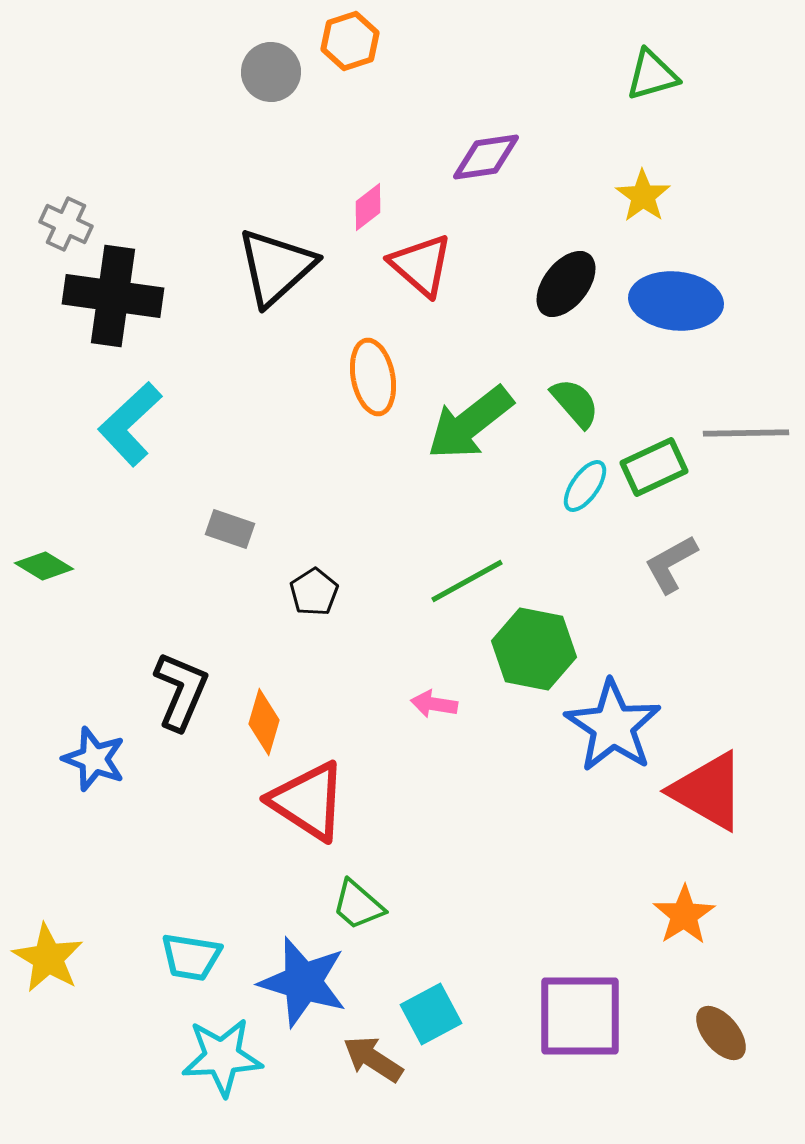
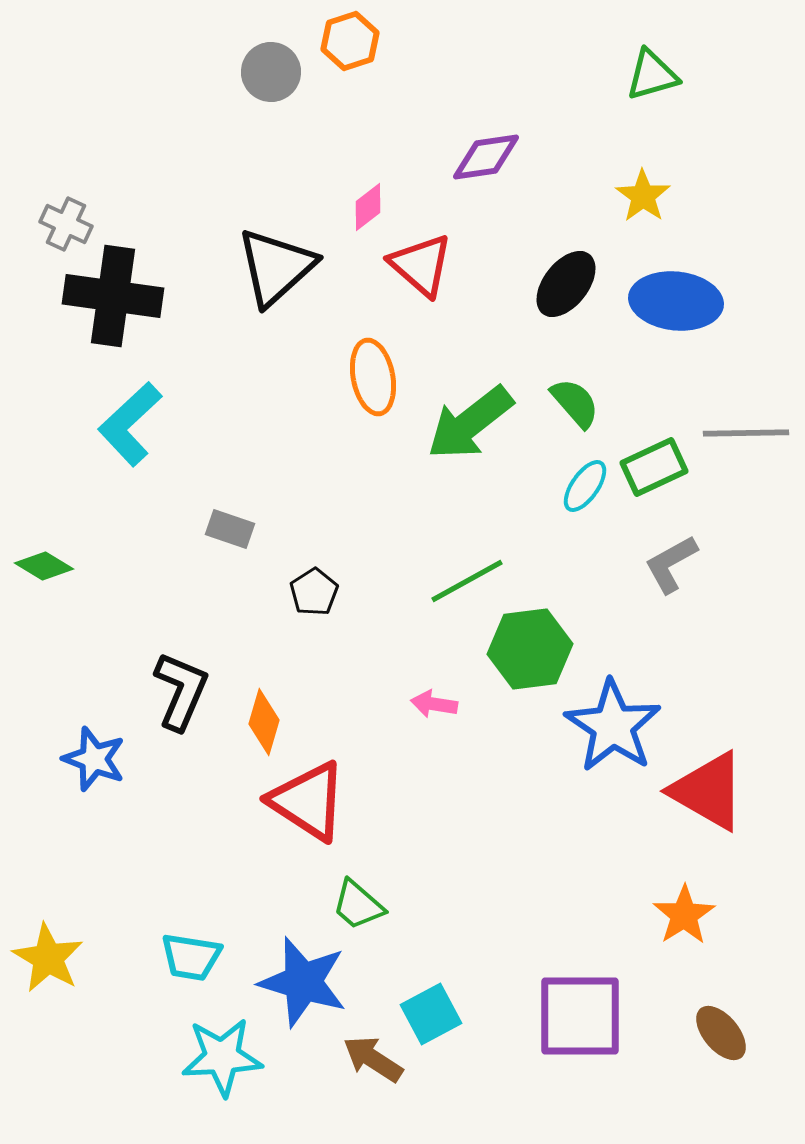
green hexagon at (534, 649): moved 4 px left; rotated 18 degrees counterclockwise
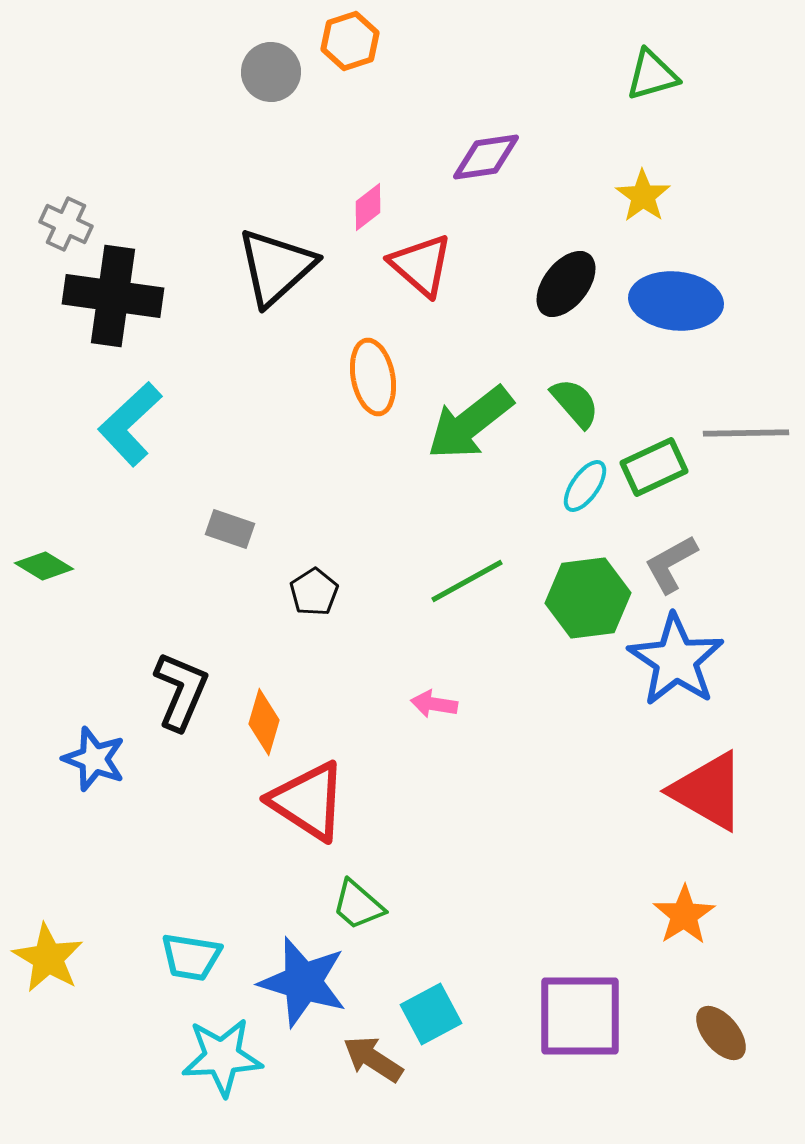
green hexagon at (530, 649): moved 58 px right, 51 px up
blue star at (613, 726): moved 63 px right, 66 px up
